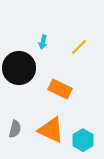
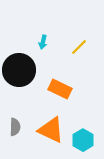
black circle: moved 2 px down
gray semicircle: moved 2 px up; rotated 12 degrees counterclockwise
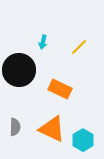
orange triangle: moved 1 px right, 1 px up
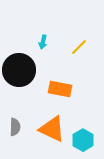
orange rectangle: rotated 15 degrees counterclockwise
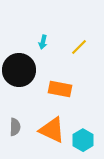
orange triangle: moved 1 px down
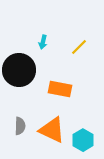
gray semicircle: moved 5 px right, 1 px up
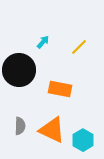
cyan arrow: rotated 152 degrees counterclockwise
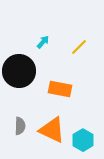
black circle: moved 1 px down
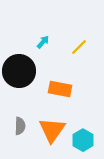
orange triangle: rotated 40 degrees clockwise
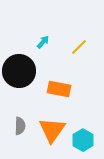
orange rectangle: moved 1 px left
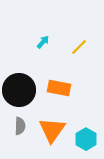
black circle: moved 19 px down
orange rectangle: moved 1 px up
cyan hexagon: moved 3 px right, 1 px up
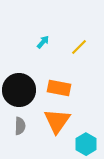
orange triangle: moved 5 px right, 9 px up
cyan hexagon: moved 5 px down
